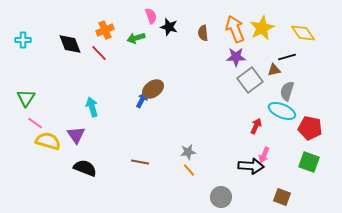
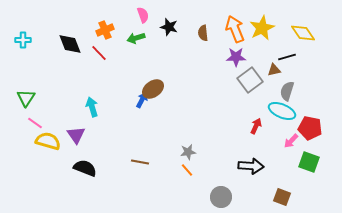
pink semicircle: moved 8 px left, 1 px up
pink arrow: moved 27 px right, 14 px up; rotated 21 degrees clockwise
orange line: moved 2 px left
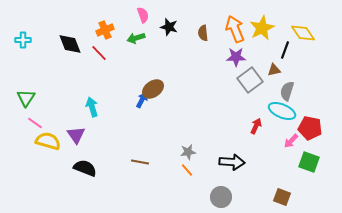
black line: moved 2 px left, 7 px up; rotated 54 degrees counterclockwise
black arrow: moved 19 px left, 4 px up
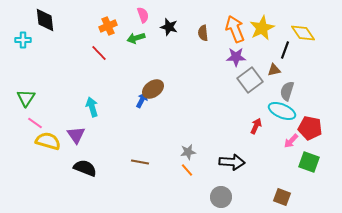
orange cross: moved 3 px right, 4 px up
black diamond: moved 25 px left, 24 px up; rotated 15 degrees clockwise
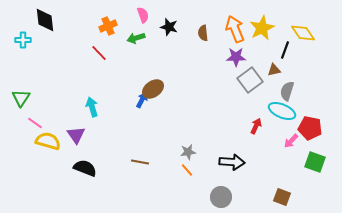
green triangle: moved 5 px left
green square: moved 6 px right
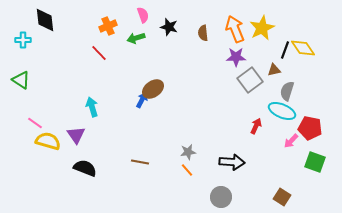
yellow diamond: moved 15 px down
green triangle: moved 18 px up; rotated 30 degrees counterclockwise
brown square: rotated 12 degrees clockwise
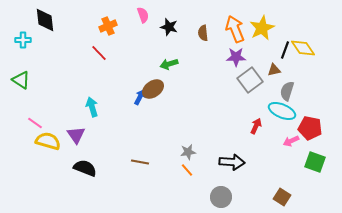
green arrow: moved 33 px right, 26 px down
blue arrow: moved 2 px left, 3 px up
pink arrow: rotated 21 degrees clockwise
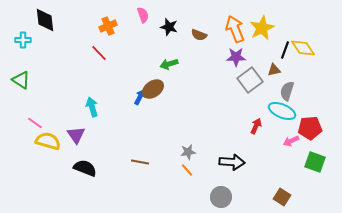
brown semicircle: moved 4 px left, 2 px down; rotated 63 degrees counterclockwise
red pentagon: rotated 15 degrees counterclockwise
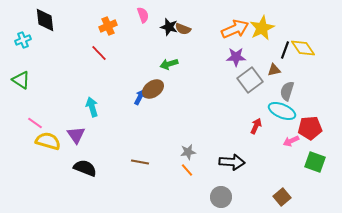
orange arrow: rotated 88 degrees clockwise
brown semicircle: moved 16 px left, 6 px up
cyan cross: rotated 21 degrees counterclockwise
brown square: rotated 18 degrees clockwise
